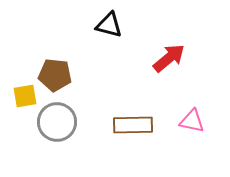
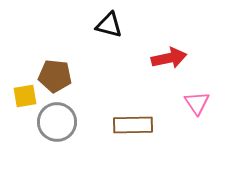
red arrow: rotated 28 degrees clockwise
brown pentagon: moved 1 px down
pink triangle: moved 5 px right, 18 px up; rotated 44 degrees clockwise
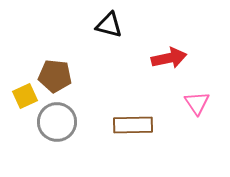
yellow square: rotated 15 degrees counterclockwise
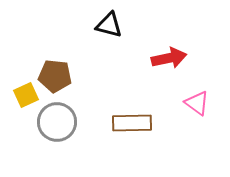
yellow square: moved 1 px right, 1 px up
pink triangle: rotated 20 degrees counterclockwise
brown rectangle: moved 1 px left, 2 px up
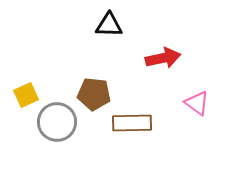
black triangle: rotated 12 degrees counterclockwise
red arrow: moved 6 px left
brown pentagon: moved 39 px right, 18 px down
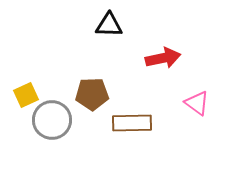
brown pentagon: moved 2 px left; rotated 8 degrees counterclockwise
gray circle: moved 5 px left, 2 px up
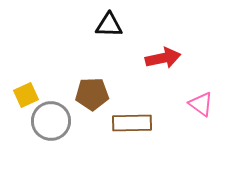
pink triangle: moved 4 px right, 1 px down
gray circle: moved 1 px left, 1 px down
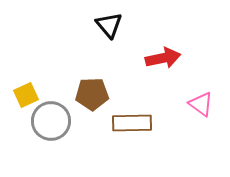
black triangle: rotated 48 degrees clockwise
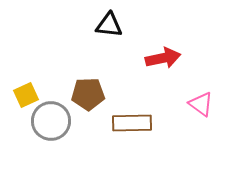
black triangle: rotated 44 degrees counterclockwise
brown pentagon: moved 4 px left
